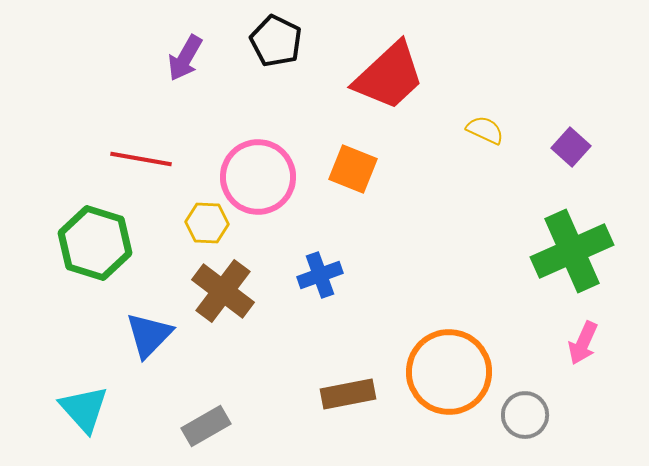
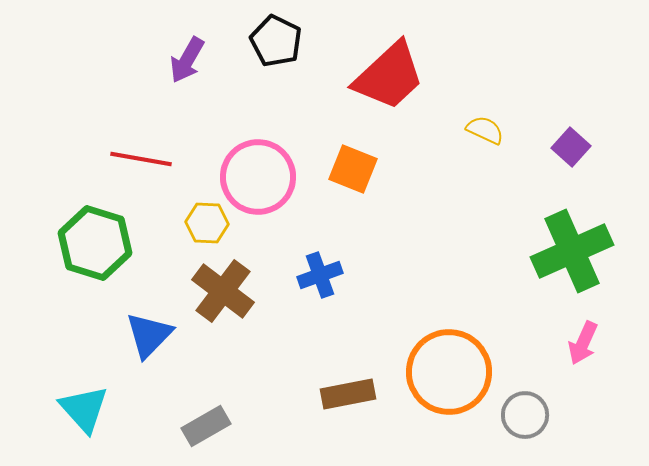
purple arrow: moved 2 px right, 2 px down
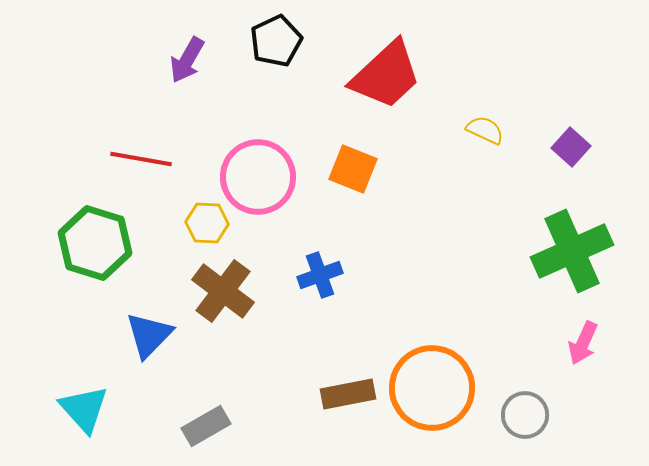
black pentagon: rotated 21 degrees clockwise
red trapezoid: moved 3 px left, 1 px up
orange circle: moved 17 px left, 16 px down
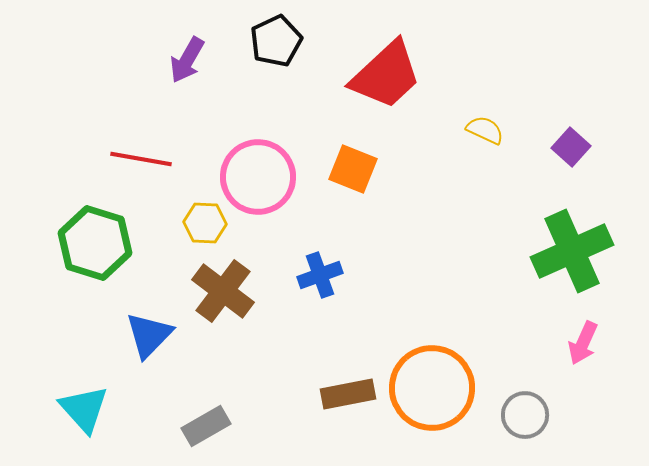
yellow hexagon: moved 2 px left
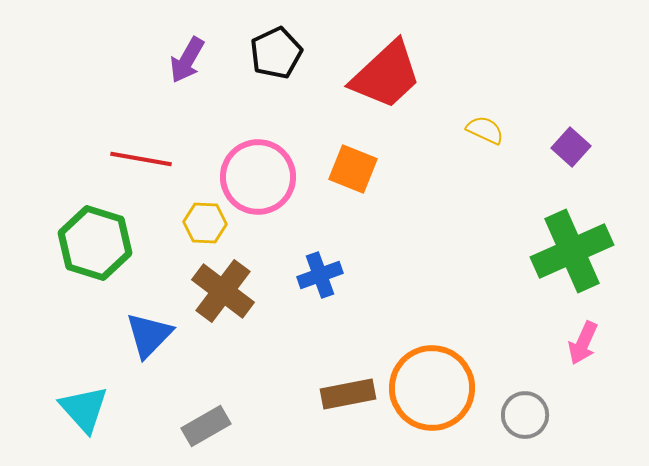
black pentagon: moved 12 px down
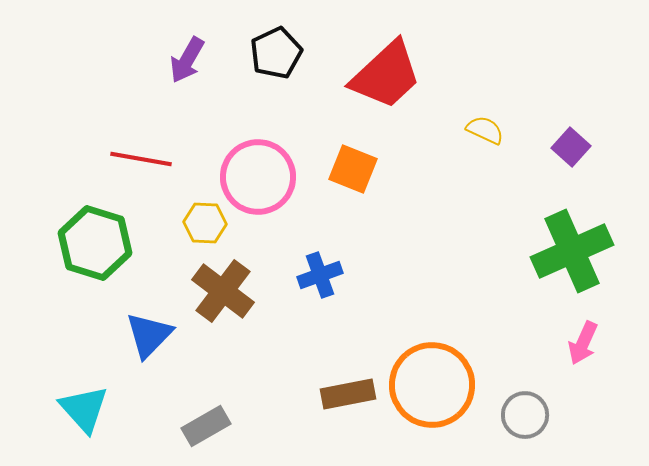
orange circle: moved 3 px up
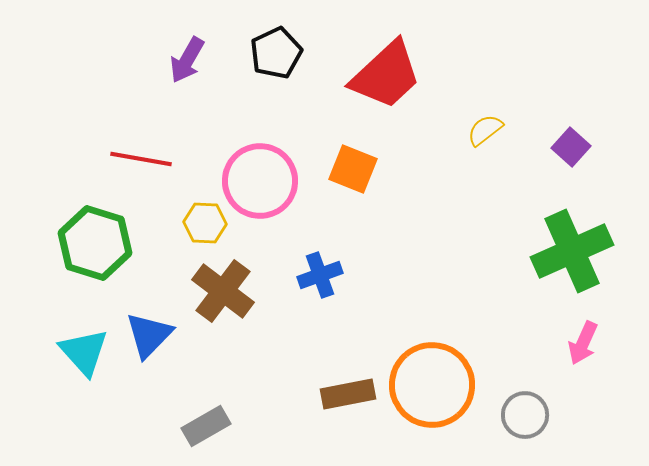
yellow semicircle: rotated 63 degrees counterclockwise
pink circle: moved 2 px right, 4 px down
cyan triangle: moved 57 px up
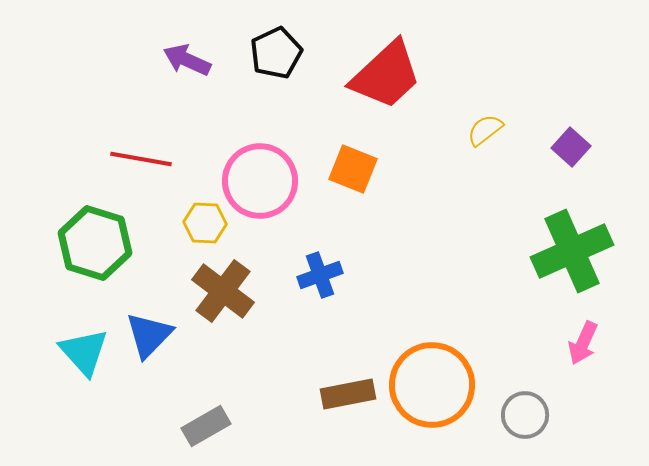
purple arrow: rotated 84 degrees clockwise
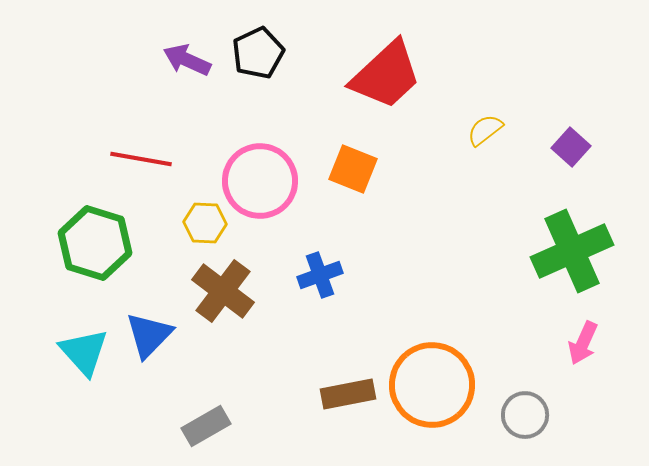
black pentagon: moved 18 px left
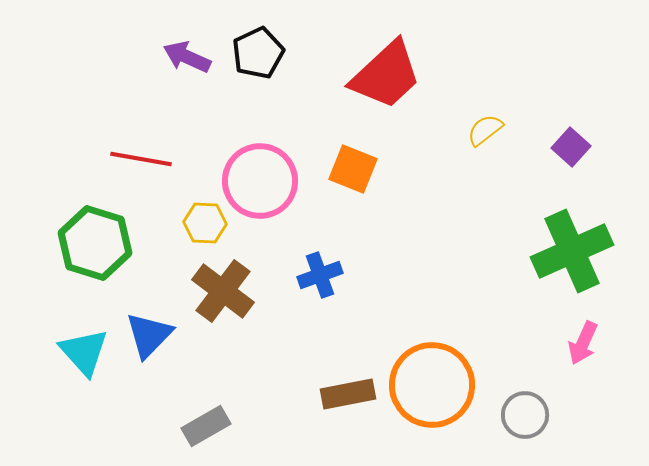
purple arrow: moved 3 px up
